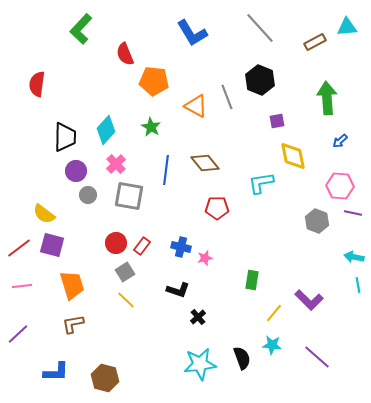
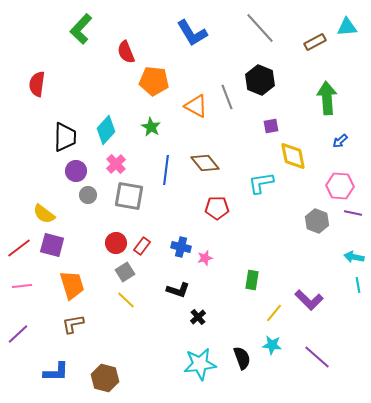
red semicircle at (125, 54): moved 1 px right, 2 px up
purple square at (277, 121): moved 6 px left, 5 px down
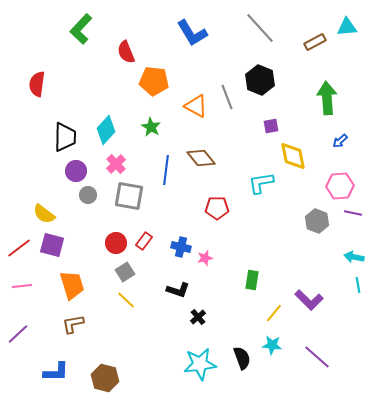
brown diamond at (205, 163): moved 4 px left, 5 px up
pink hexagon at (340, 186): rotated 8 degrees counterclockwise
red rectangle at (142, 246): moved 2 px right, 5 px up
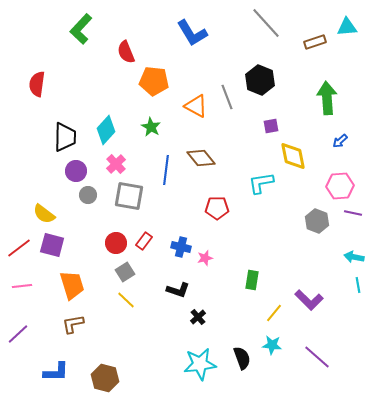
gray line at (260, 28): moved 6 px right, 5 px up
brown rectangle at (315, 42): rotated 10 degrees clockwise
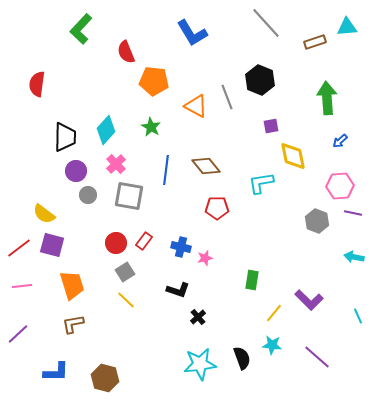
brown diamond at (201, 158): moved 5 px right, 8 px down
cyan line at (358, 285): moved 31 px down; rotated 14 degrees counterclockwise
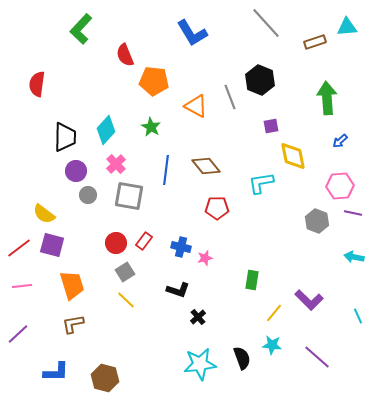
red semicircle at (126, 52): moved 1 px left, 3 px down
gray line at (227, 97): moved 3 px right
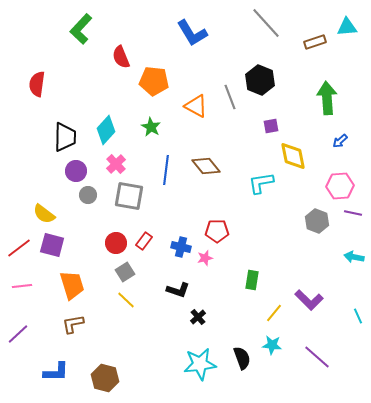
red semicircle at (125, 55): moved 4 px left, 2 px down
red pentagon at (217, 208): moved 23 px down
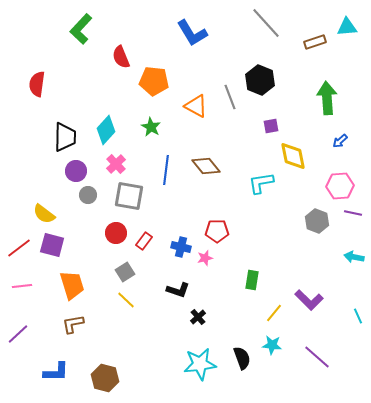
red circle at (116, 243): moved 10 px up
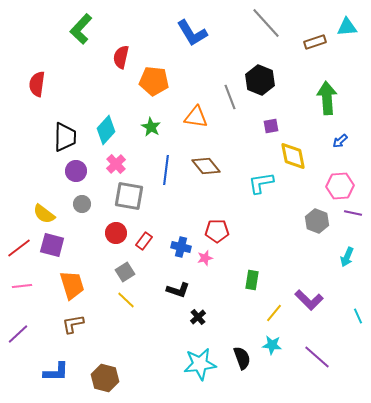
red semicircle at (121, 57): rotated 35 degrees clockwise
orange triangle at (196, 106): moved 11 px down; rotated 20 degrees counterclockwise
gray circle at (88, 195): moved 6 px left, 9 px down
cyan arrow at (354, 257): moved 7 px left; rotated 78 degrees counterclockwise
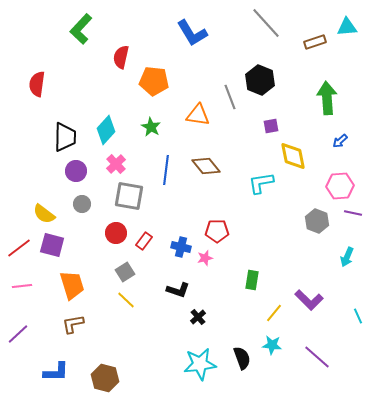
orange triangle at (196, 117): moved 2 px right, 2 px up
